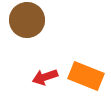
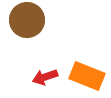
orange rectangle: moved 1 px right
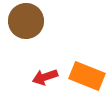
brown circle: moved 1 px left, 1 px down
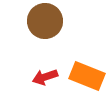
brown circle: moved 19 px right
